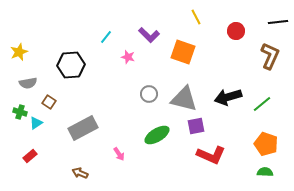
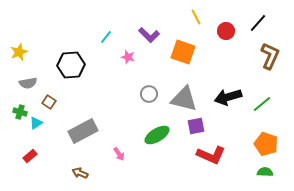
black line: moved 20 px left, 1 px down; rotated 42 degrees counterclockwise
red circle: moved 10 px left
gray rectangle: moved 3 px down
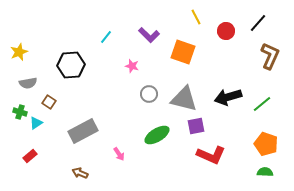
pink star: moved 4 px right, 9 px down
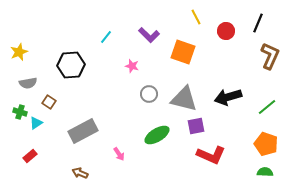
black line: rotated 18 degrees counterclockwise
green line: moved 5 px right, 3 px down
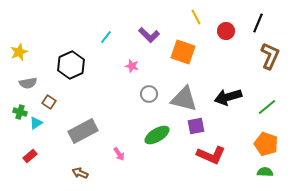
black hexagon: rotated 20 degrees counterclockwise
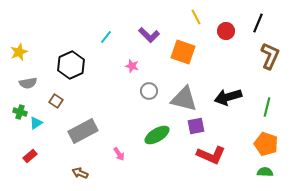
gray circle: moved 3 px up
brown square: moved 7 px right, 1 px up
green line: rotated 36 degrees counterclockwise
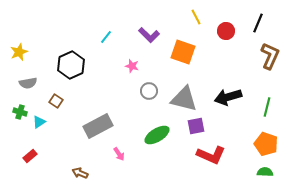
cyan triangle: moved 3 px right, 1 px up
gray rectangle: moved 15 px right, 5 px up
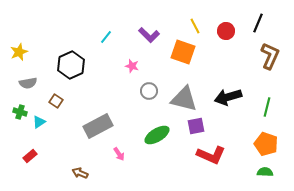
yellow line: moved 1 px left, 9 px down
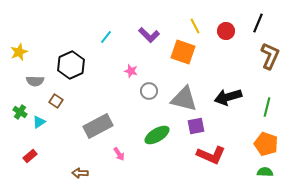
pink star: moved 1 px left, 5 px down
gray semicircle: moved 7 px right, 2 px up; rotated 12 degrees clockwise
green cross: rotated 16 degrees clockwise
brown arrow: rotated 21 degrees counterclockwise
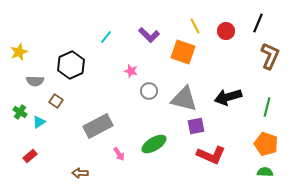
green ellipse: moved 3 px left, 9 px down
